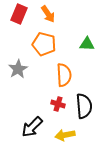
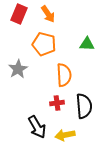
red cross: moved 1 px left, 1 px up; rotated 24 degrees counterclockwise
black arrow: moved 5 px right; rotated 75 degrees counterclockwise
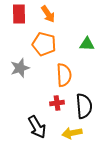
red rectangle: rotated 24 degrees counterclockwise
gray star: moved 2 px right, 1 px up; rotated 12 degrees clockwise
yellow arrow: moved 7 px right, 2 px up
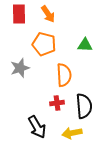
green triangle: moved 2 px left, 1 px down
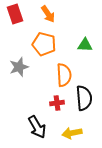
red rectangle: moved 4 px left; rotated 18 degrees counterclockwise
gray star: moved 1 px left, 1 px up
black semicircle: moved 8 px up
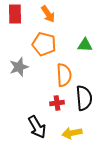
red rectangle: rotated 18 degrees clockwise
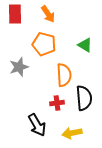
green triangle: rotated 28 degrees clockwise
black arrow: moved 2 px up
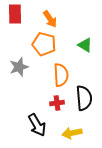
orange arrow: moved 2 px right, 5 px down
orange semicircle: moved 3 px left
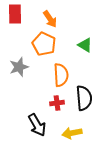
orange pentagon: rotated 10 degrees clockwise
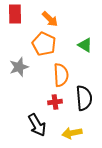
orange arrow: rotated 12 degrees counterclockwise
red cross: moved 2 px left, 1 px up
